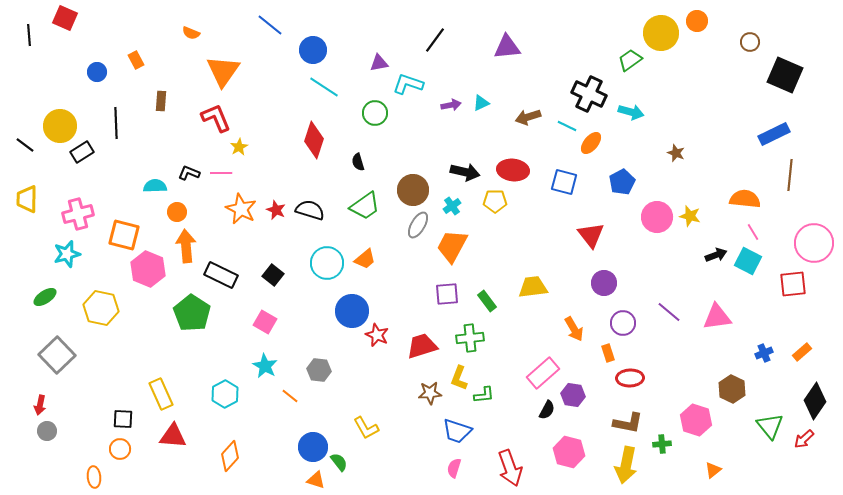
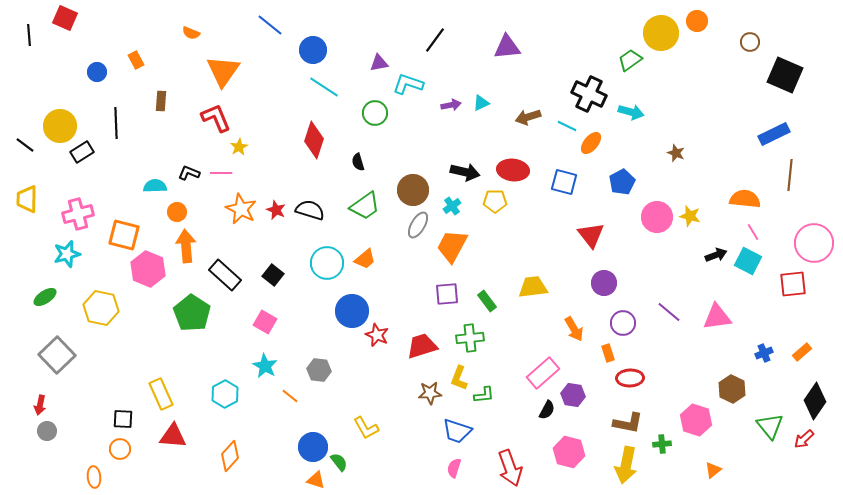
black rectangle at (221, 275): moved 4 px right; rotated 16 degrees clockwise
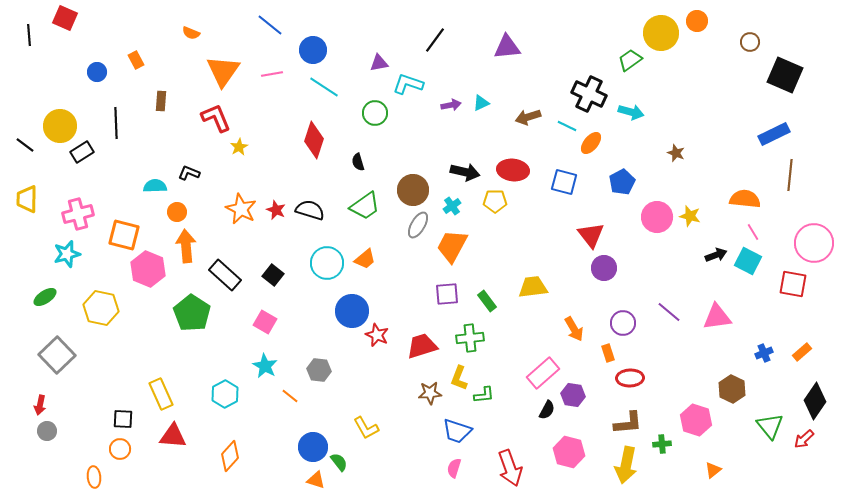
pink line at (221, 173): moved 51 px right, 99 px up; rotated 10 degrees counterclockwise
purple circle at (604, 283): moved 15 px up
red square at (793, 284): rotated 16 degrees clockwise
brown L-shape at (628, 423): rotated 16 degrees counterclockwise
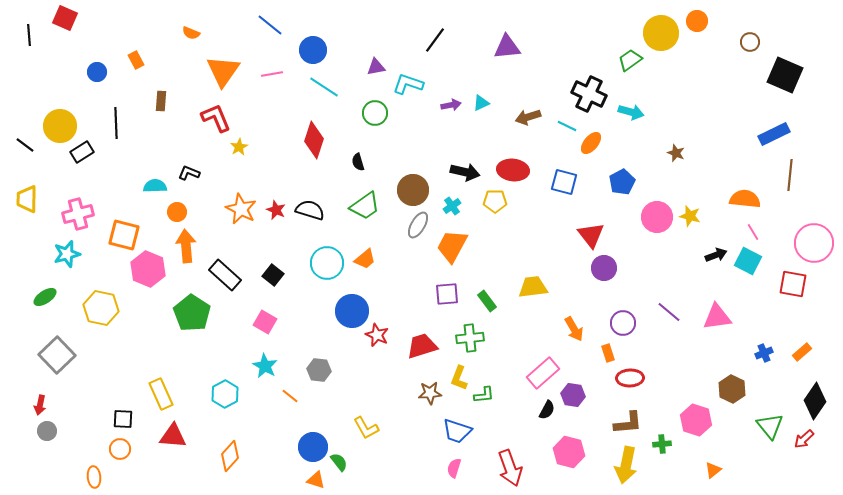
purple triangle at (379, 63): moved 3 px left, 4 px down
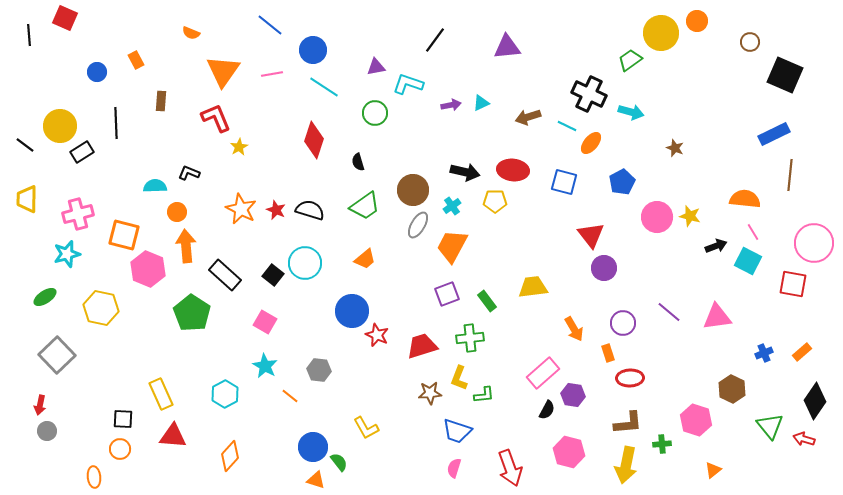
brown star at (676, 153): moved 1 px left, 5 px up
black arrow at (716, 255): moved 9 px up
cyan circle at (327, 263): moved 22 px left
purple square at (447, 294): rotated 15 degrees counterclockwise
red arrow at (804, 439): rotated 60 degrees clockwise
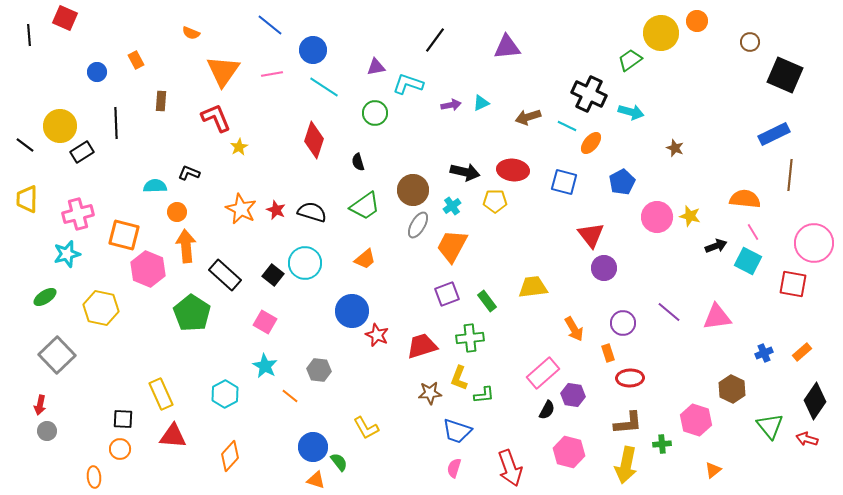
black semicircle at (310, 210): moved 2 px right, 2 px down
red arrow at (804, 439): moved 3 px right
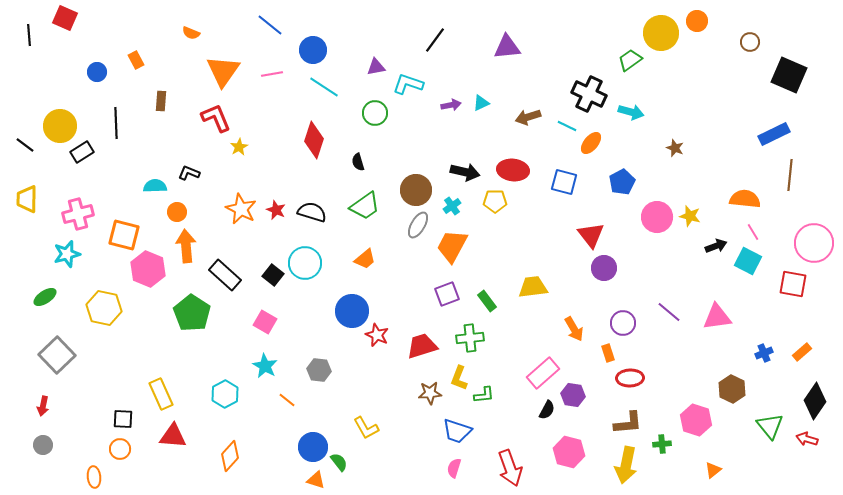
black square at (785, 75): moved 4 px right
brown circle at (413, 190): moved 3 px right
yellow hexagon at (101, 308): moved 3 px right
orange line at (290, 396): moved 3 px left, 4 px down
red arrow at (40, 405): moved 3 px right, 1 px down
gray circle at (47, 431): moved 4 px left, 14 px down
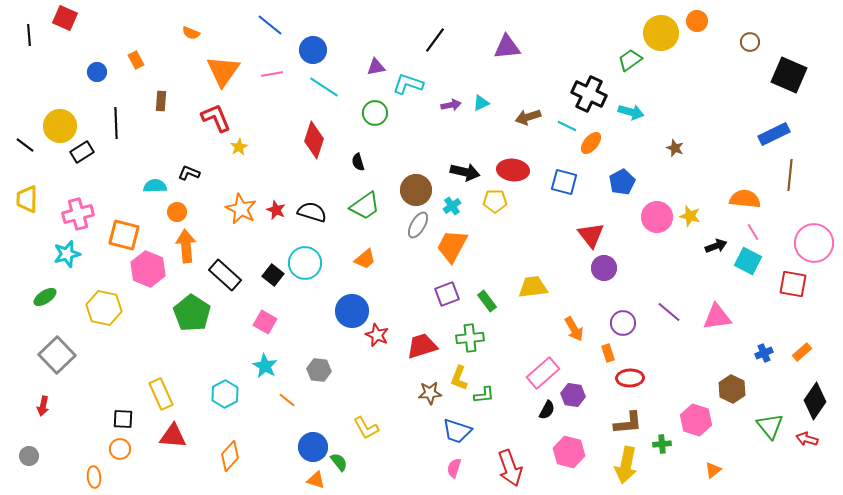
gray circle at (43, 445): moved 14 px left, 11 px down
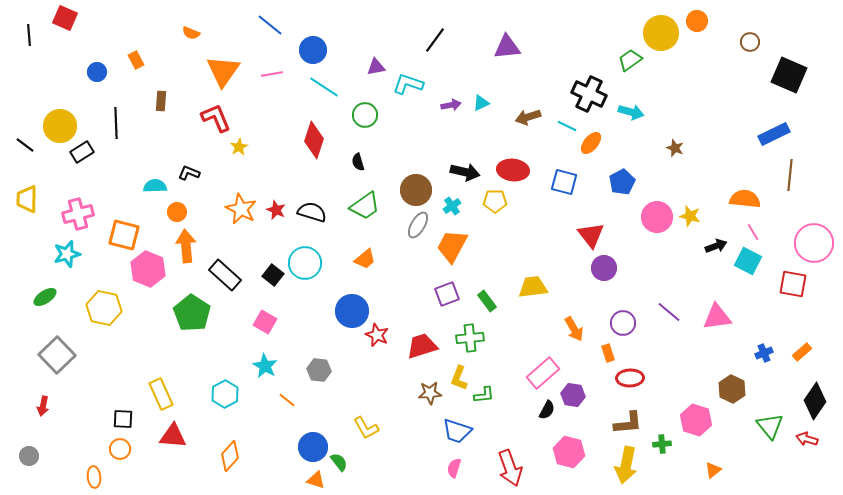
green circle at (375, 113): moved 10 px left, 2 px down
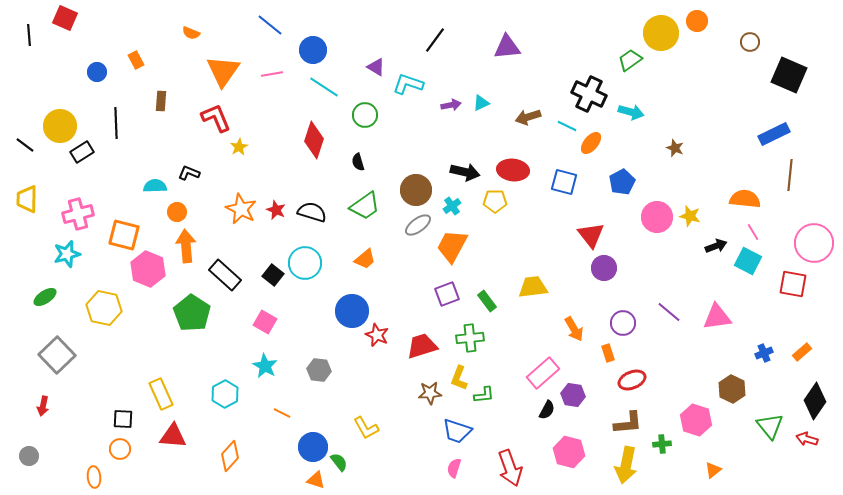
purple triangle at (376, 67): rotated 42 degrees clockwise
gray ellipse at (418, 225): rotated 24 degrees clockwise
red ellipse at (630, 378): moved 2 px right, 2 px down; rotated 20 degrees counterclockwise
orange line at (287, 400): moved 5 px left, 13 px down; rotated 12 degrees counterclockwise
